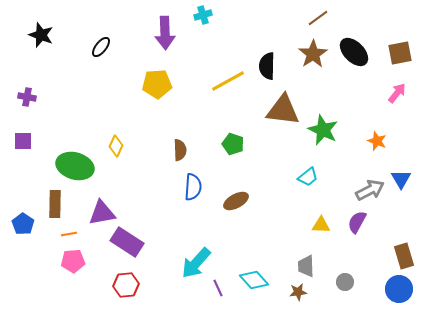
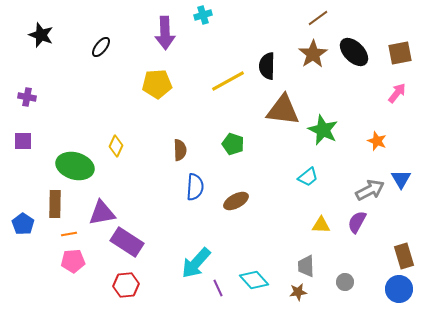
blue semicircle at (193, 187): moved 2 px right
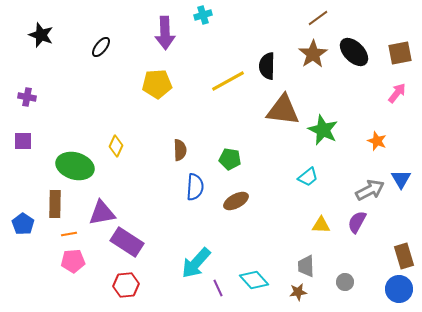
green pentagon at (233, 144): moved 3 px left, 15 px down; rotated 10 degrees counterclockwise
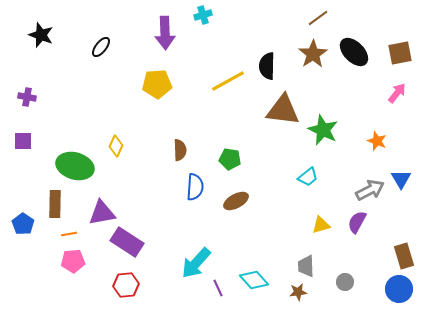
yellow triangle at (321, 225): rotated 18 degrees counterclockwise
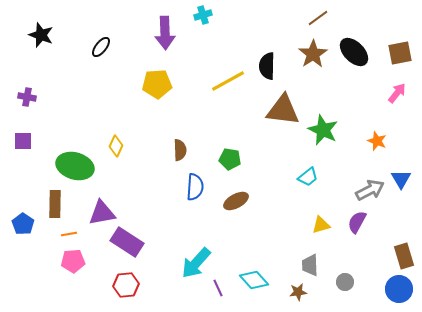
gray trapezoid at (306, 266): moved 4 px right, 1 px up
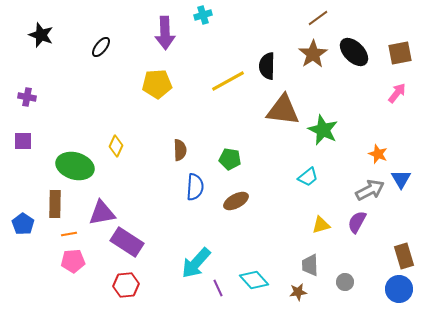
orange star at (377, 141): moved 1 px right, 13 px down
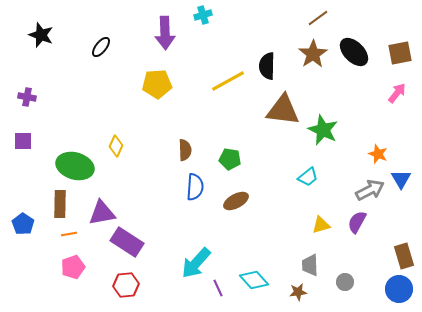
brown semicircle at (180, 150): moved 5 px right
brown rectangle at (55, 204): moved 5 px right
pink pentagon at (73, 261): moved 6 px down; rotated 15 degrees counterclockwise
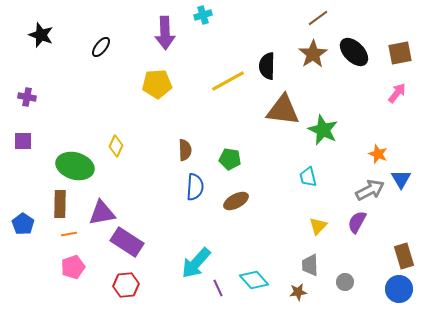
cyan trapezoid at (308, 177): rotated 115 degrees clockwise
yellow triangle at (321, 225): moved 3 px left, 1 px down; rotated 30 degrees counterclockwise
